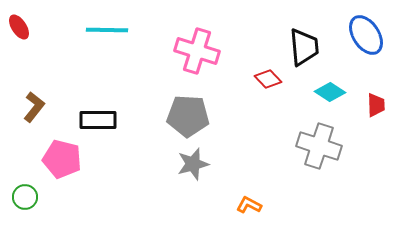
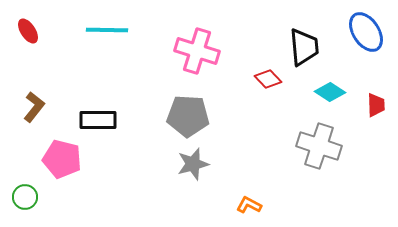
red ellipse: moved 9 px right, 4 px down
blue ellipse: moved 3 px up
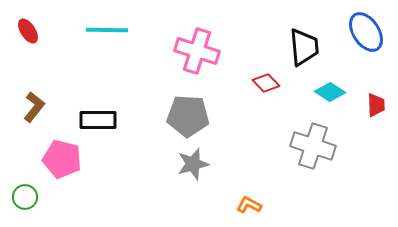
red diamond: moved 2 px left, 4 px down
gray cross: moved 6 px left
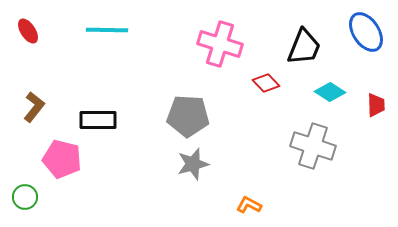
black trapezoid: rotated 27 degrees clockwise
pink cross: moved 23 px right, 7 px up
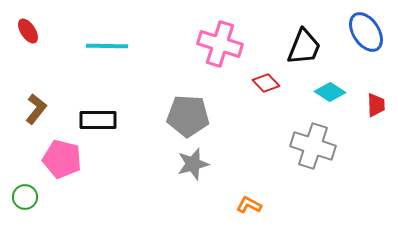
cyan line: moved 16 px down
brown L-shape: moved 2 px right, 2 px down
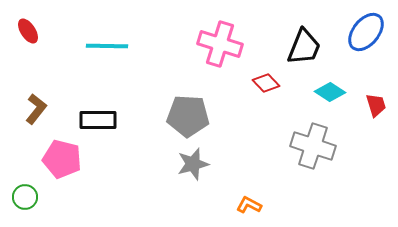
blue ellipse: rotated 72 degrees clockwise
red trapezoid: rotated 15 degrees counterclockwise
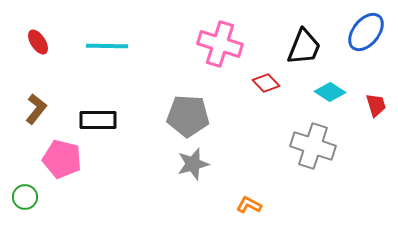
red ellipse: moved 10 px right, 11 px down
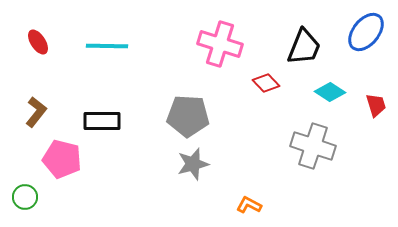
brown L-shape: moved 3 px down
black rectangle: moved 4 px right, 1 px down
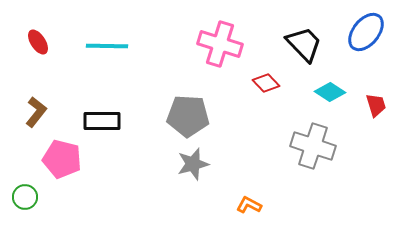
black trapezoid: moved 3 px up; rotated 66 degrees counterclockwise
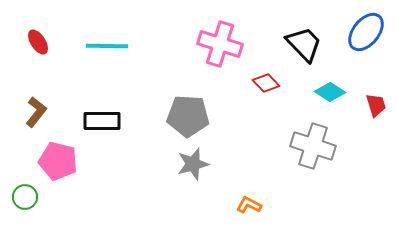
pink pentagon: moved 4 px left, 2 px down
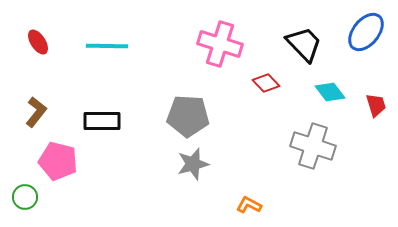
cyan diamond: rotated 20 degrees clockwise
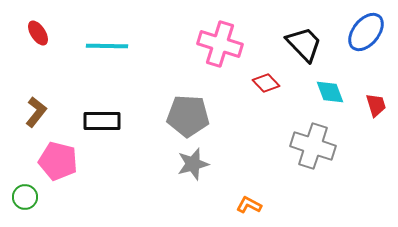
red ellipse: moved 9 px up
cyan diamond: rotated 16 degrees clockwise
